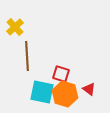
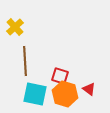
brown line: moved 2 px left, 5 px down
red square: moved 1 px left, 2 px down
cyan square: moved 7 px left, 2 px down
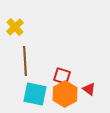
red square: moved 2 px right
orange hexagon: rotated 15 degrees clockwise
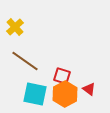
brown line: rotated 52 degrees counterclockwise
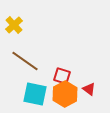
yellow cross: moved 1 px left, 2 px up
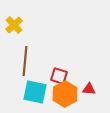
brown line: rotated 60 degrees clockwise
red square: moved 3 px left
red triangle: rotated 32 degrees counterclockwise
cyan square: moved 2 px up
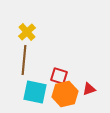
yellow cross: moved 13 px right, 7 px down
brown line: moved 1 px left, 1 px up
red triangle: rotated 24 degrees counterclockwise
orange hexagon: rotated 15 degrees clockwise
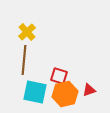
red triangle: moved 1 px down
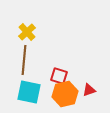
cyan square: moved 6 px left
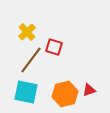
brown line: moved 7 px right; rotated 32 degrees clockwise
red square: moved 5 px left, 29 px up
cyan square: moved 3 px left
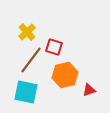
orange hexagon: moved 19 px up
